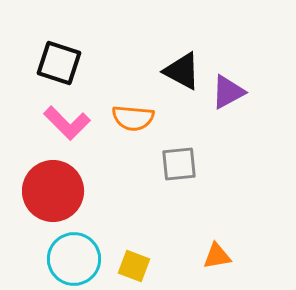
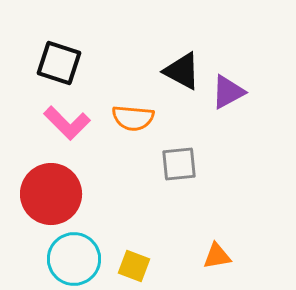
red circle: moved 2 px left, 3 px down
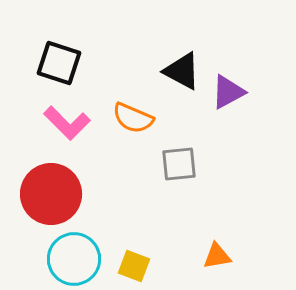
orange semicircle: rotated 18 degrees clockwise
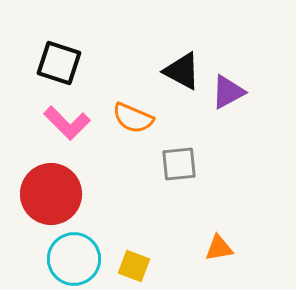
orange triangle: moved 2 px right, 8 px up
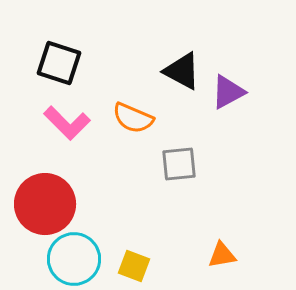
red circle: moved 6 px left, 10 px down
orange triangle: moved 3 px right, 7 px down
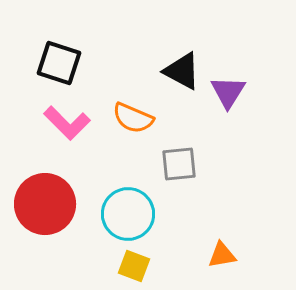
purple triangle: rotated 30 degrees counterclockwise
cyan circle: moved 54 px right, 45 px up
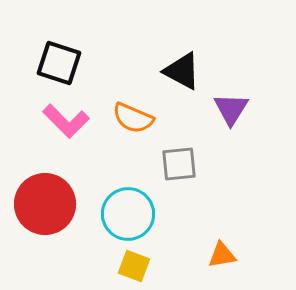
purple triangle: moved 3 px right, 17 px down
pink L-shape: moved 1 px left, 2 px up
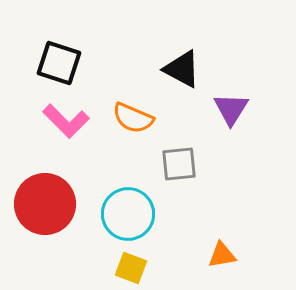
black triangle: moved 2 px up
yellow square: moved 3 px left, 2 px down
